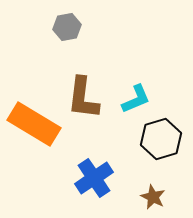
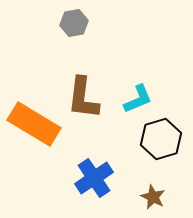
gray hexagon: moved 7 px right, 4 px up
cyan L-shape: moved 2 px right
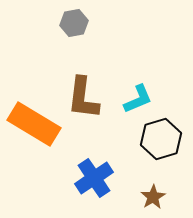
brown star: rotated 15 degrees clockwise
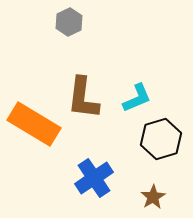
gray hexagon: moved 5 px left, 1 px up; rotated 16 degrees counterclockwise
cyan L-shape: moved 1 px left, 1 px up
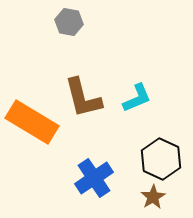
gray hexagon: rotated 24 degrees counterclockwise
brown L-shape: rotated 21 degrees counterclockwise
orange rectangle: moved 2 px left, 2 px up
black hexagon: moved 20 px down; rotated 18 degrees counterclockwise
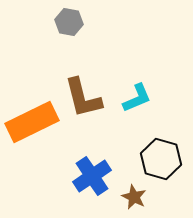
orange rectangle: rotated 57 degrees counterclockwise
black hexagon: rotated 9 degrees counterclockwise
blue cross: moved 2 px left, 2 px up
brown star: moved 19 px left; rotated 15 degrees counterclockwise
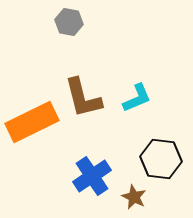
black hexagon: rotated 9 degrees counterclockwise
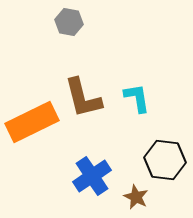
cyan L-shape: rotated 76 degrees counterclockwise
black hexagon: moved 4 px right, 1 px down
brown star: moved 2 px right
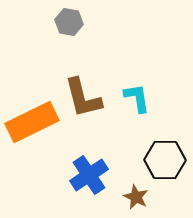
black hexagon: rotated 6 degrees counterclockwise
blue cross: moved 3 px left, 1 px up
